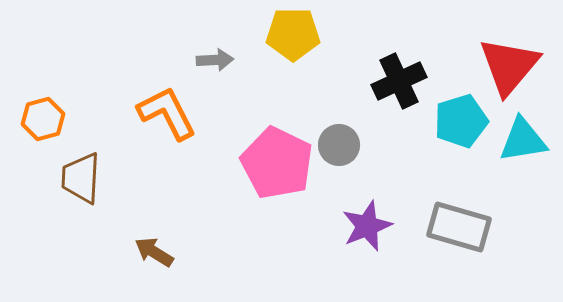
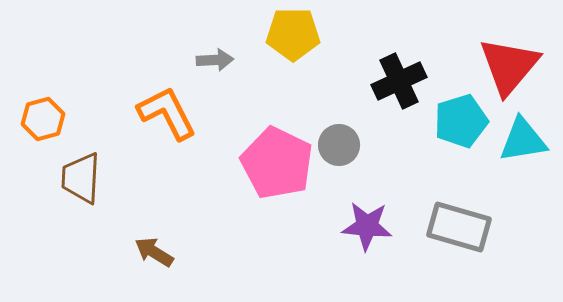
purple star: rotated 27 degrees clockwise
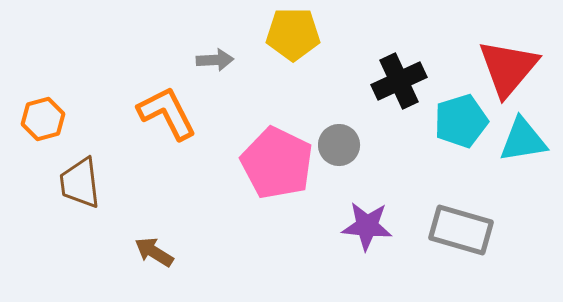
red triangle: moved 1 px left, 2 px down
brown trapezoid: moved 1 px left, 5 px down; rotated 10 degrees counterclockwise
gray rectangle: moved 2 px right, 3 px down
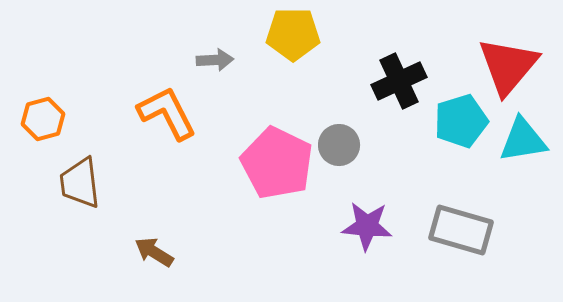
red triangle: moved 2 px up
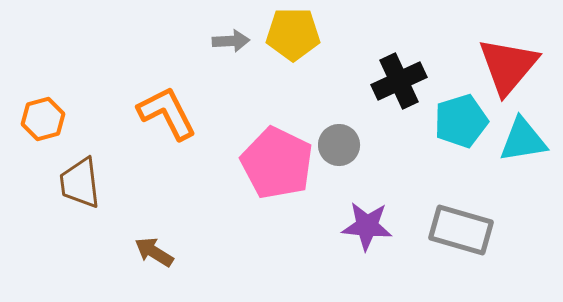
gray arrow: moved 16 px right, 19 px up
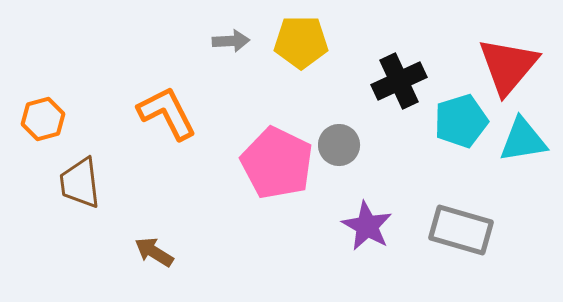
yellow pentagon: moved 8 px right, 8 px down
purple star: rotated 24 degrees clockwise
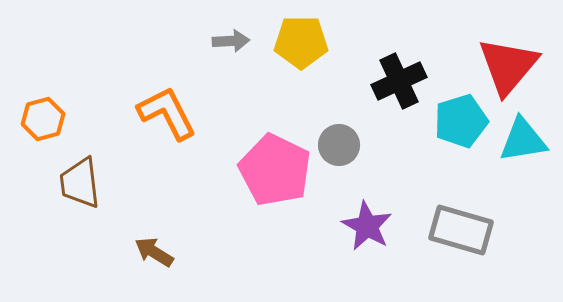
pink pentagon: moved 2 px left, 7 px down
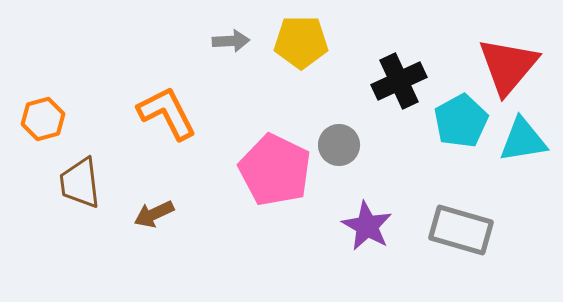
cyan pentagon: rotated 12 degrees counterclockwise
brown arrow: moved 38 px up; rotated 57 degrees counterclockwise
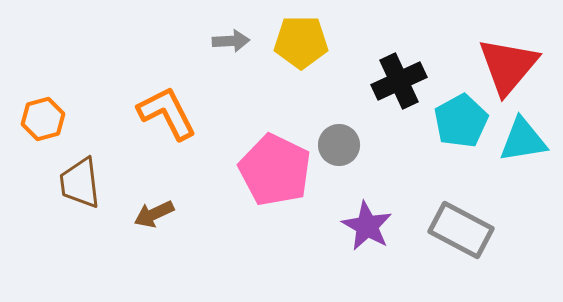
gray rectangle: rotated 12 degrees clockwise
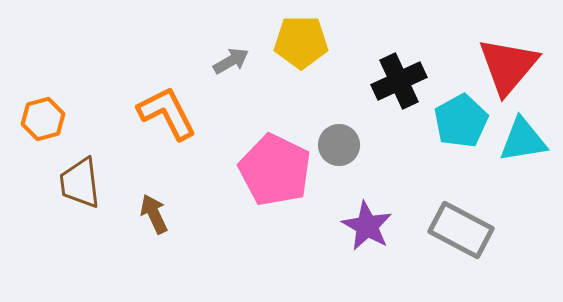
gray arrow: moved 20 px down; rotated 27 degrees counterclockwise
brown arrow: rotated 90 degrees clockwise
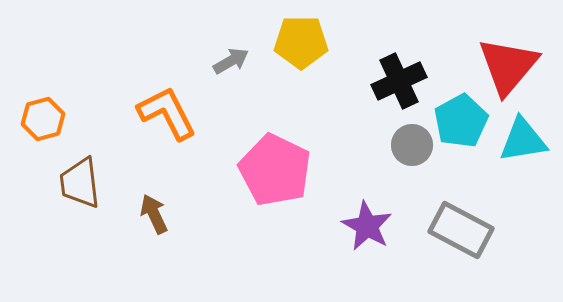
gray circle: moved 73 px right
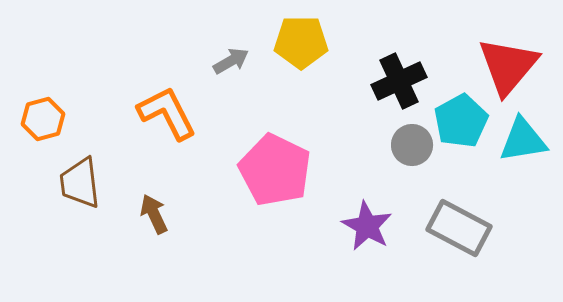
gray rectangle: moved 2 px left, 2 px up
